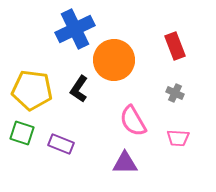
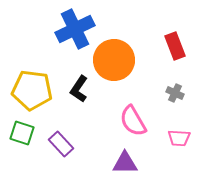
pink trapezoid: moved 1 px right
purple rectangle: rotated 25 degrees clockwise
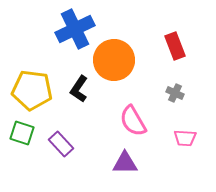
pink trapezoid: moved 6 px right
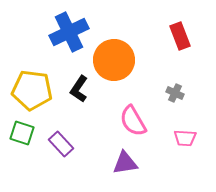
blue cross: moved 6 px left, 3 px down
red rectangle: moved 5 px right, 10 px up
purple triangle: rotated 8 degrees counterclockwise
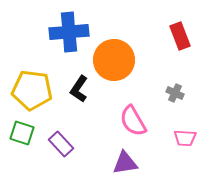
blue cross: rotated 21 degrees clockwise
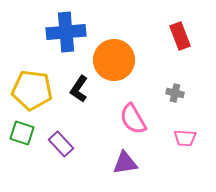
blue cross: moved 3 px left
gray cross: rotated 12 degrees counterclockwise
pink semicircle: moved 2 px up
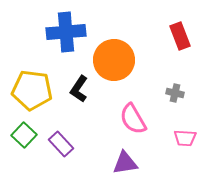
green square: moved 2 px right, 2 px down; rotated 25 degrees clockwise
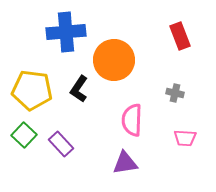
pink semicircle: moved 1 px left, 1 px down; rotated 32 degrees clockwise
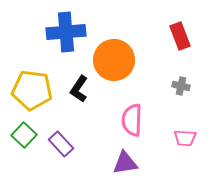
gray cross: moved 6 px right, 7 px up
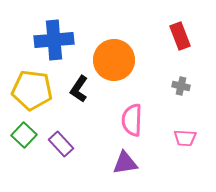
blue cross: moved 12 px left, 8 px down
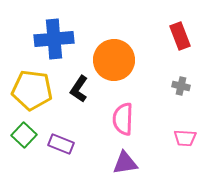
blue cross: moved 1 px up
pink semicircle: moved 9 px left, 1 px up
purple rectangle: rotated 25 degrees counterclockwise
